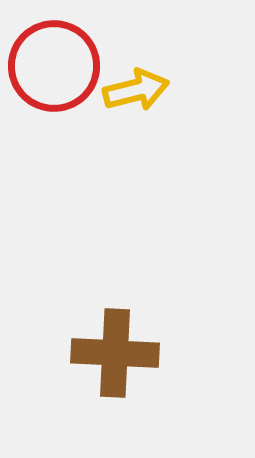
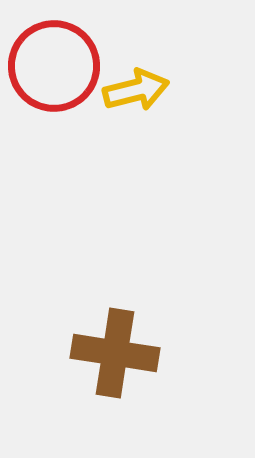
brown cross: rotated 6 degrees clockwise
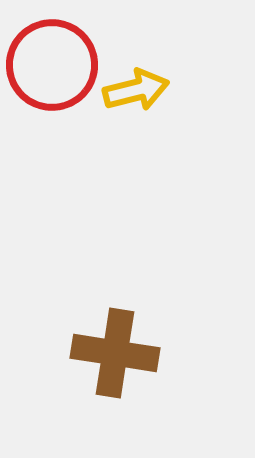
red circle: moved 2 px left, 1 px up
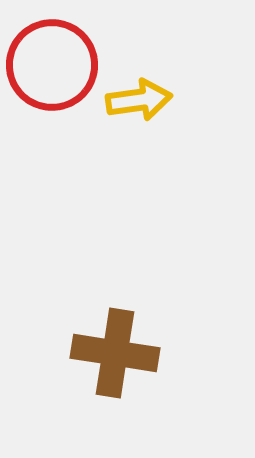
yellow arrow: moved 3 px right, 10 px down; rotated 6 degrees clockwise
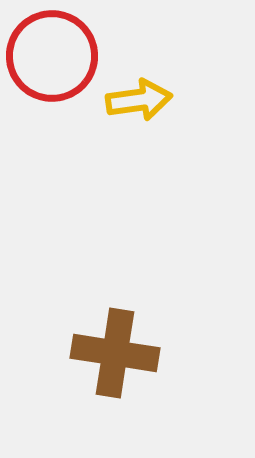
red circle: moved 9 px up
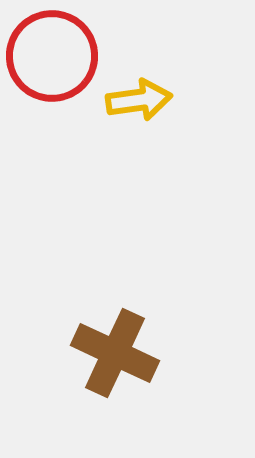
brown cross: rotated 16 degrees clockwise
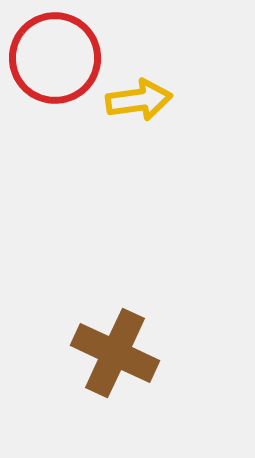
red circle: moved 3 px right, 2 px down
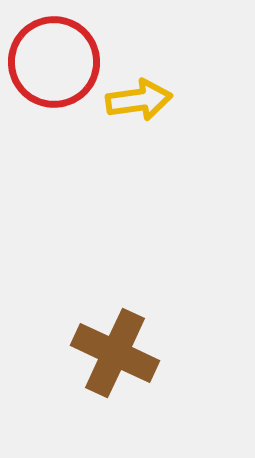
red circle: moved 1 px left, 4 px down
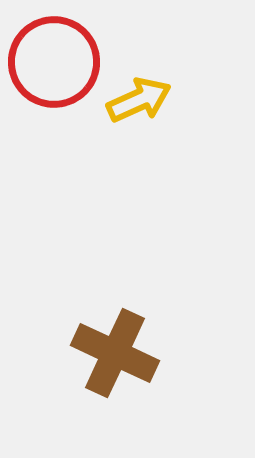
yellow arrow: rotated 16 degrees counterclockwise
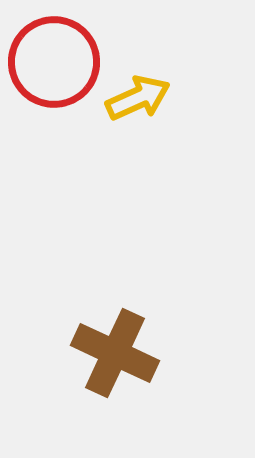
yellow arrow: moved 1 px left, 2 px up
